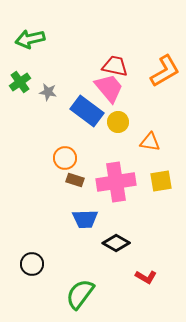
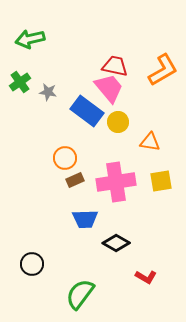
orange L-shape: moved 2 px left, 1 px up
brown rectangle: rotated 42 degrees counterclockwise
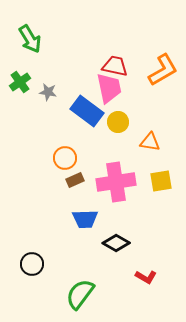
green arrow: rotated 108 degrees counterclockwise
pink trapezoid: rotated 28 degrees clockwise
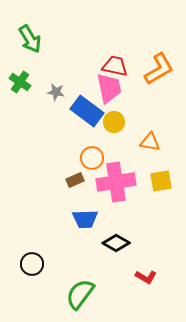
orange L-shape: moved 4 px left, 1 px up
green cross: rotated 20 degrees counterclockwise
gray star: moved 8 px right
yellow circle: moved 4 px left
orange circle: moved 27 px right
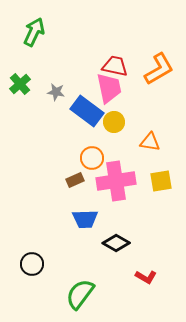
green arrow: moved 4 px right, 7 px up; rotated 124 degrees counterclockwise
green cross: moved 2 px down; rotated 15 degrees clockwise
pink cross: moved 1 px up
